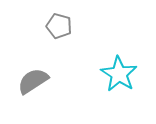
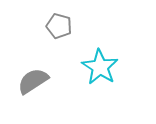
cyan star: moved 19 px left, 7 px up
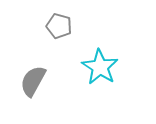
gray semicircle: rotated 28 degrees counterclockwise
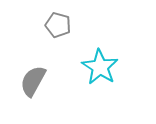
gray pentagon: moved 1 px left, 1 px up
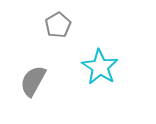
gray pentagon: rotated 25 degrees clockwise
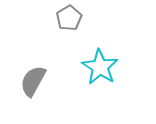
gray pentagon: moved 11 px right, 7 px up
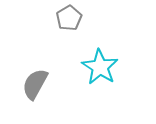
gray semicircle: moved 2 px right, 3 px down
